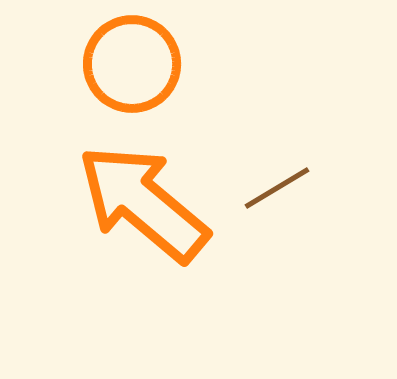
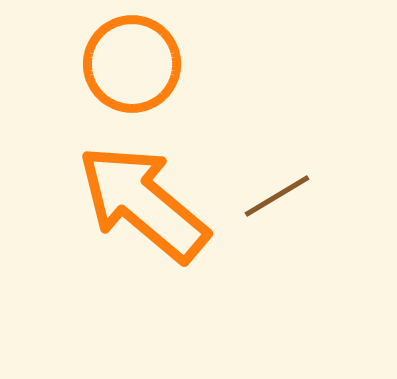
brown line: moved 8 px down
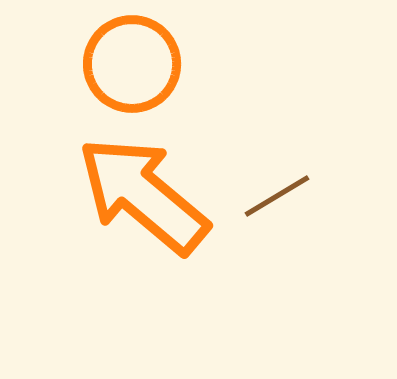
orange arrow: moved 8 px up
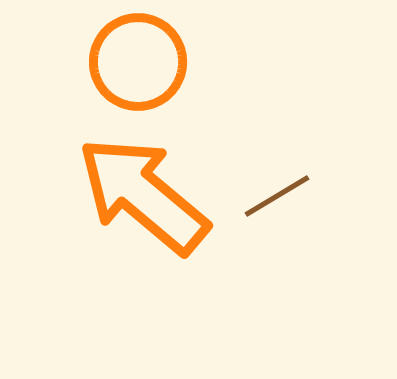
orange circle: moved 6 px right, 2 px up
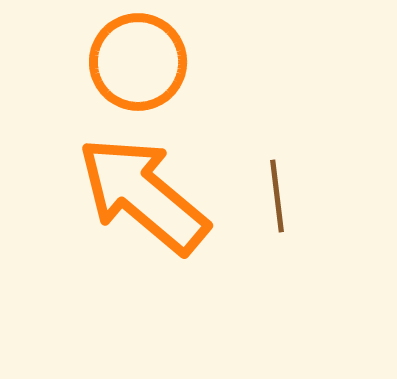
brown line: rotated 66 degrees counterclockwise
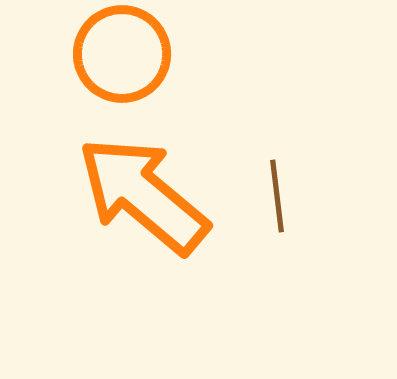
orange circle: moved 16 px left, 8 px up
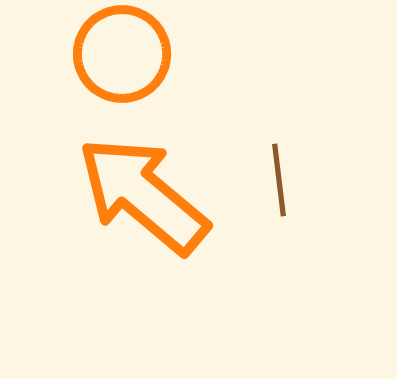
brown line: moved 2 px right, 16 px up
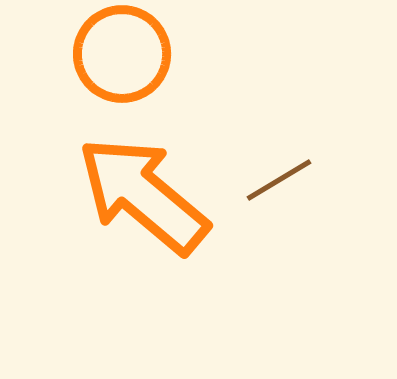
brown line: rotated 66 degrees clockwise
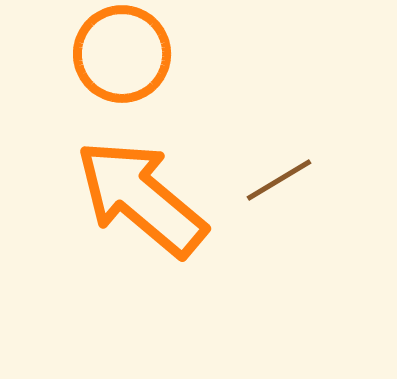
orange arrow: moved 2 px left, 3 px down
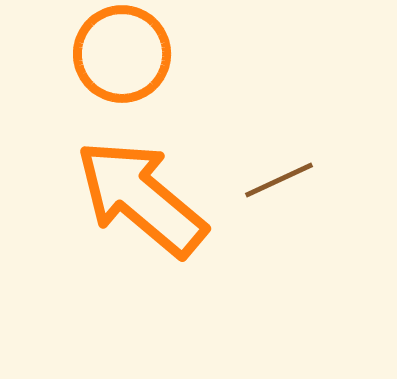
brown line: rotated 6 degrees clockwise
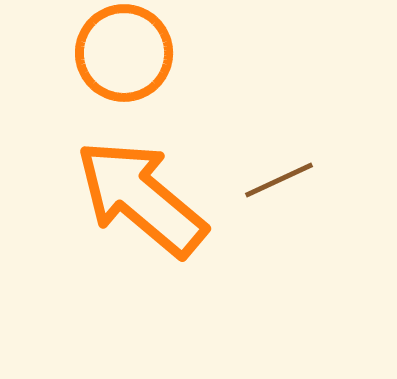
orange circle: moved 2 px right, 1 px up
